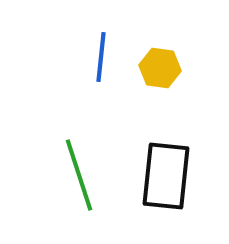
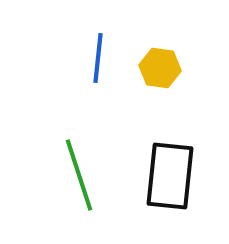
blue line: moved 3 px left, 1 px down
black rectangle: moved 4 px right
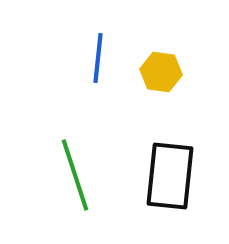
yellow hexagon: moved 1 px right, 4 px down
green line: moved 4 px left
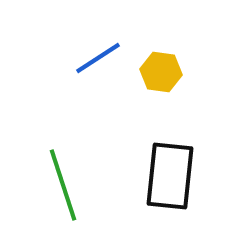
blue line: rotated 51 degrees clockwise
green line: moved 12 px left, 10 px down
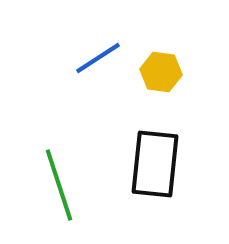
black rectangle: moved 15 px left, 12 px up
green line: moved 4 px left
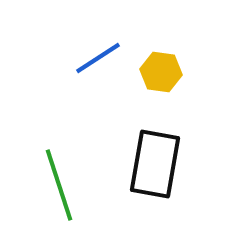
black rectangle: rotated 4 degrees clockwise
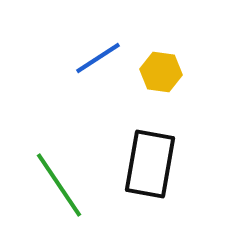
black rectangle: moved 5 px left
green line: rotated 16 degrees counterclockwise
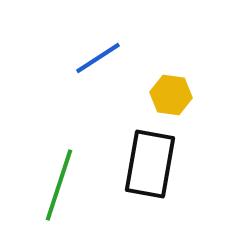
yellow hexagon: moved 10 px right, 23 px down
green line: rotated 52 degrees clockwise
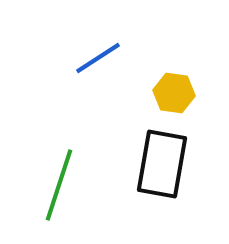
yellow hexagon: moved 3 px right, 2 px up
black rectangle: moved 12 px right
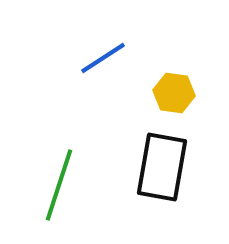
blue line: moved 5 px right
black rectangle: moved 3 px down
